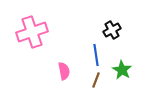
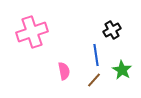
brown line: moved 2 px left; rotated 21 degrees clockwise
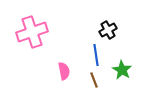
black cross: moved 4 px left
brown line: rotated 63 degrees counterclockwise
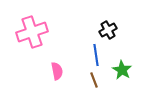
pink semicircle: moved 7 px left
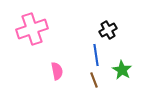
pink cross: moved 3 px up
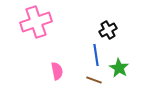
pink cross: moved 4 px right, 7 px up
green star: moved 3 px left, 2 px up
brown line: rotated 49 degrees counterclockwise
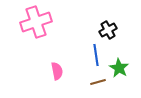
brown line: moved 4 px right, 2 px down; rotated 35 degrees counterclockwise
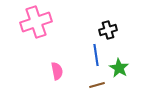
black cross: rotated 12 degrees clockwise
brown line: moved 1 px left, 3 px down
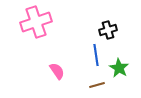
pink semicircle: rotated 24 degrees counterclockwise
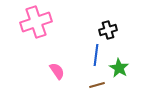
blue line: rotated 15 degrees clockwise
